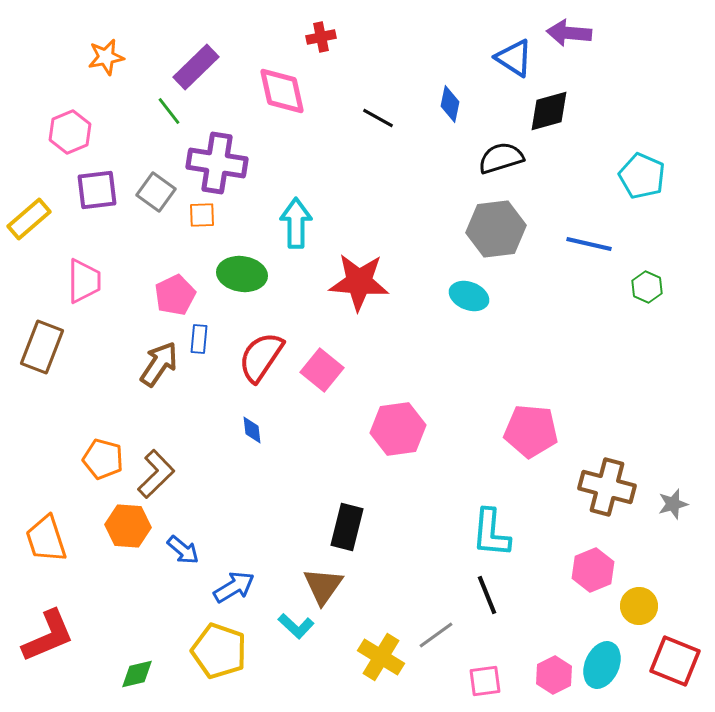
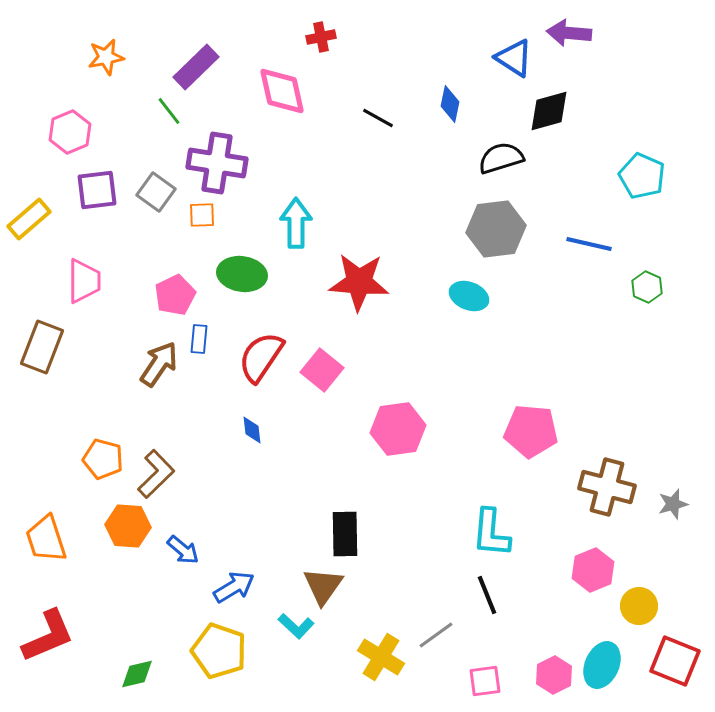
black rectangle at (347, 527): moved 2 px left, 7 px down; rotated 15 degrees counterclockwise
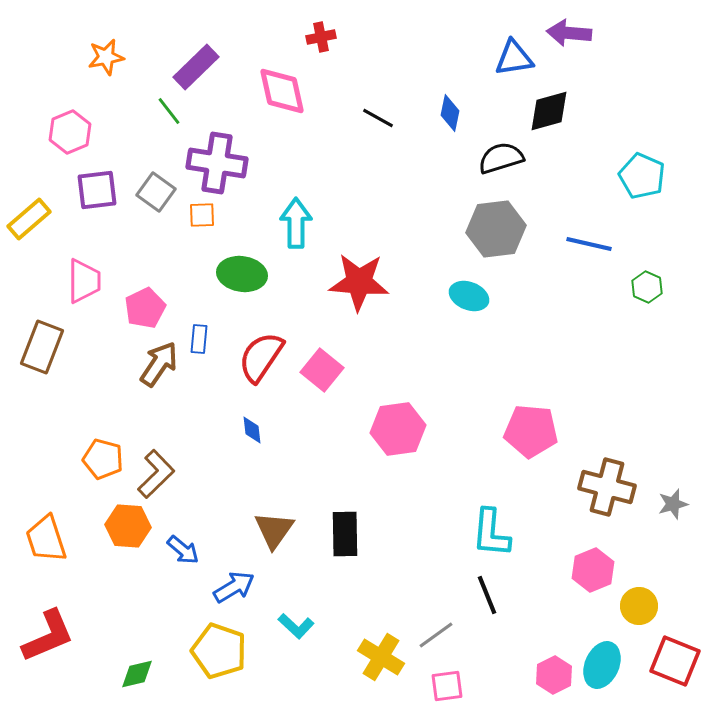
blue triangle at (514, 58): rotated 42 degrees counterclockwise
blue diamond at (450, 104): moved 9 px down
pink pentagon at (175, 295): moved 30 px left, 13 px down
brown triangle at (323, 586): moved 49 px left, 56 px up
pink square at (485, 681): moved 38 px left, 5 px down
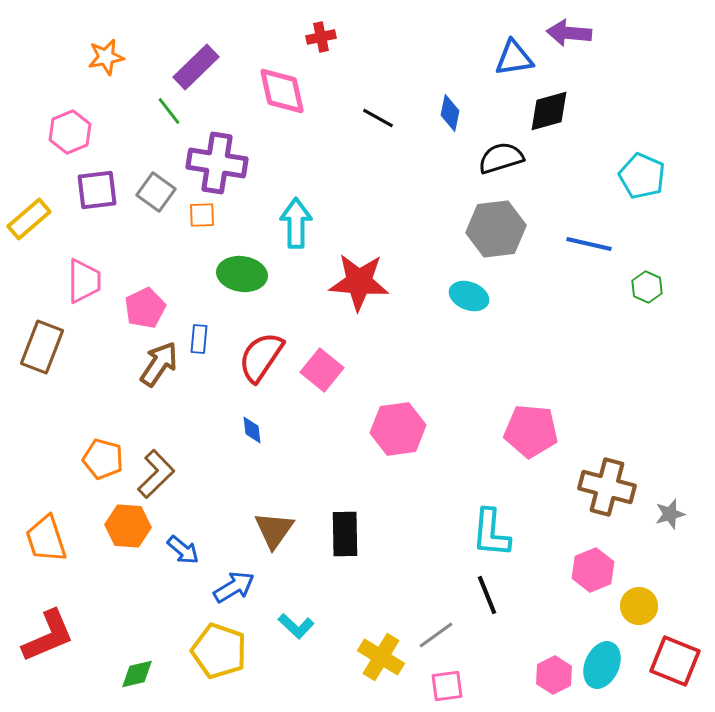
gray star at (673, 504): moved 3 px left, 10 px down
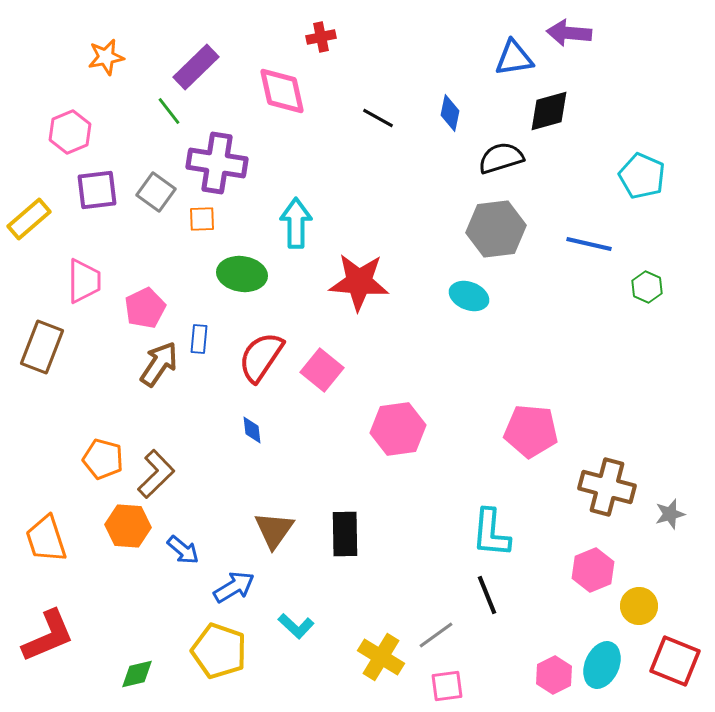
orange square at (202, 215): moved 4 px down
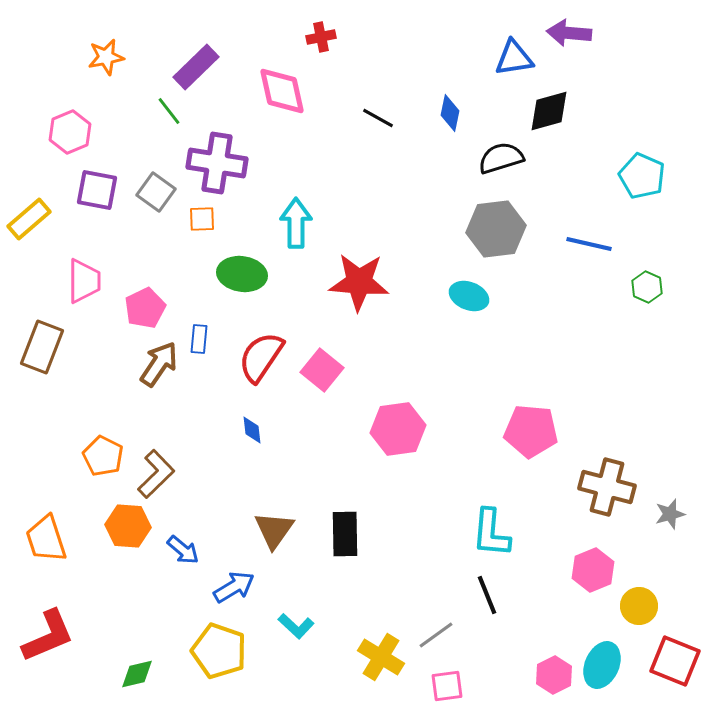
purple square at (97, 190): rotated 18 degrees clockwise
orange pentagon at (103, 459): moved 3 px up; rotated 12 degrees clockwise
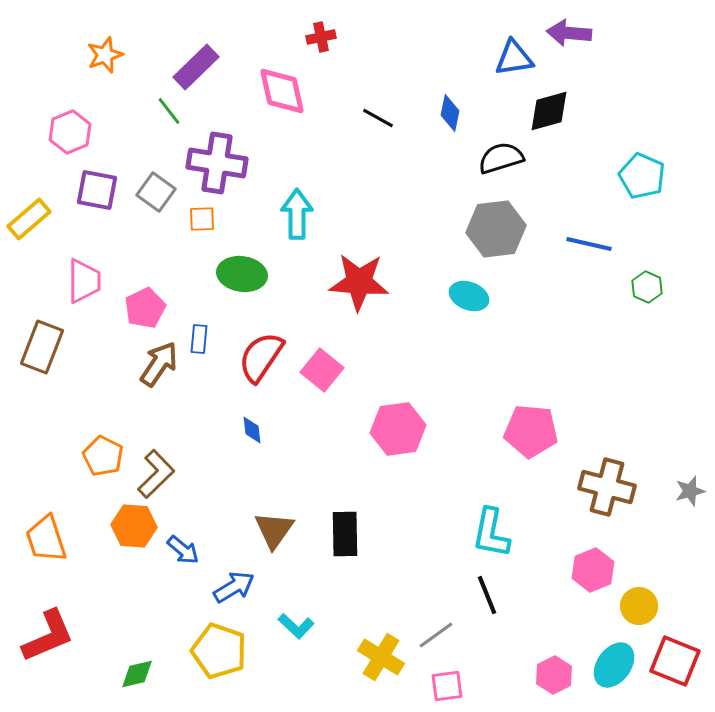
orange star at (106, 57): moved 1 px left, 2 px up; rotated 9 degrees counterclockwise
cyan arrow at (296, 223): moved 1 px right, 9 px up
gray star at (670, 514): moved 20 px right, 23 px up
orange hexagon at (128, 526): moved 6 px right
cyan L-shape at (491, 533): rotated 6 degrees clockwise
cyan ellipse at (602, 665): moved 12 px right; rotated 12 degrees clockwise
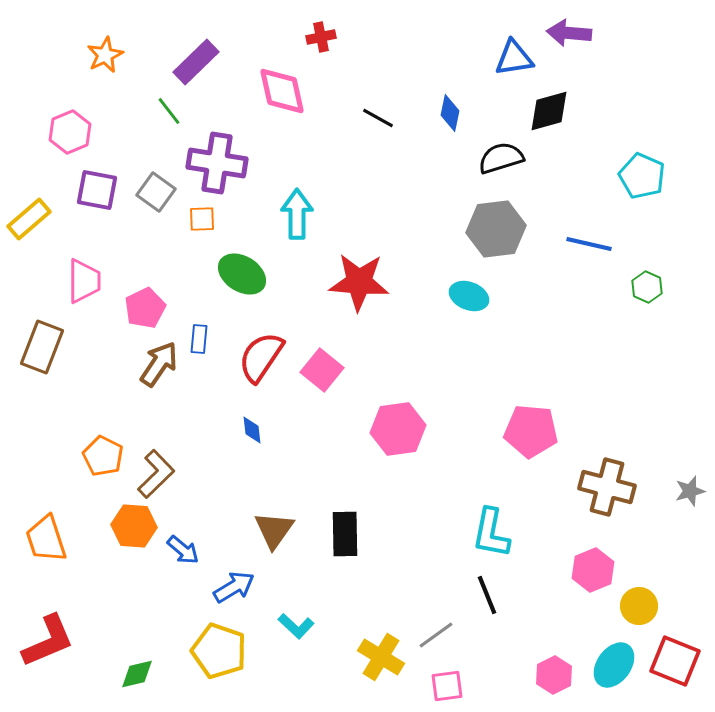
orange star at (105, 55): rotated 6 degrees counterclockwise
purple rectangle at (196, 67): moved 5 px up
green ellipse at (242, 274): rotated 24 degrees clockwise
red L-shape at (48, 636): moved 5 px down
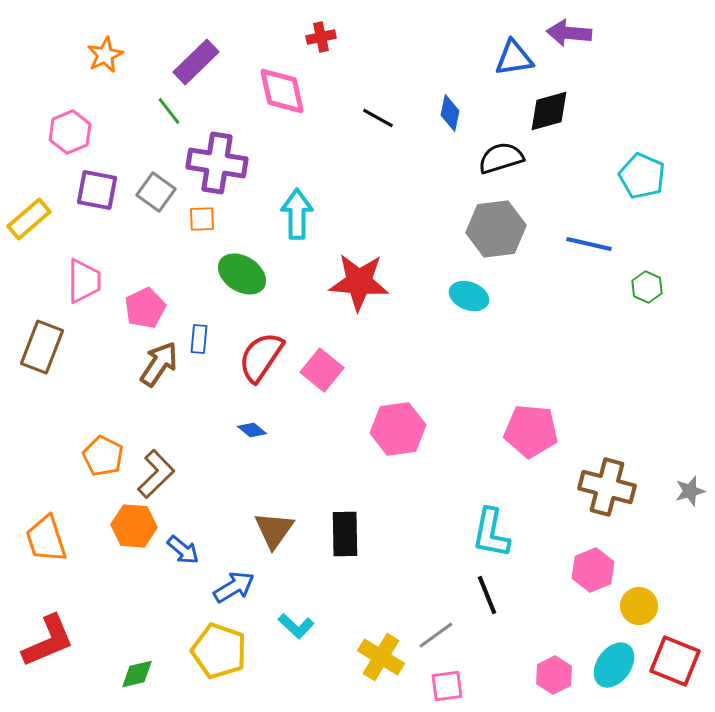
blue diamond at (252, 430): rotated 44 degrees counterclockwise
